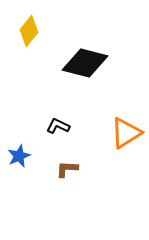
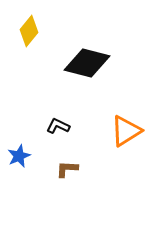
black diamond: moved 2 px right
orange triangle: moved 2 px up
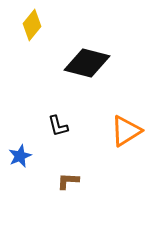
yellow diamond: moved 3 px right, 6 px up
black L-shape: rotated 130 degrees counterclockwise
blue star: moved 1 px right
brown L-shape: moved 1 px right, 12 px down
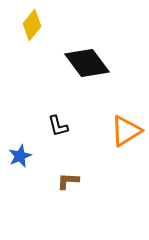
black diamond: rotated 39 degrees clockwise
